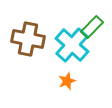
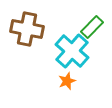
brown cross: moved 1 px left, 10 px up
cyan cross: moved 6 px down
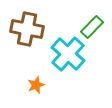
cyan cross: moved 4 px left, 3 px down
orange star: moved 31 px left, 4 px down
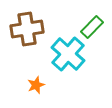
brown cross: rotated 20 degrees counterclockwise
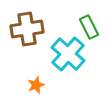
green rectangle: moved 3 px left; rotated 70 degrees counterclockwise
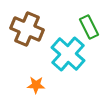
brown cross: rotated 32 degrees clockwise
orange star: rotated 24 degrees clockwise
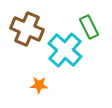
cyan cross: moved 3 px left, 4 px up
orange star: moved 3 px right
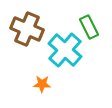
orange star: moved 3 px right, 1 px up
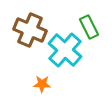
brown cross: moved 3 px right, 1 px down
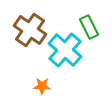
brown cross: rotated 12 degrees clockwise
orange star: moved 2 px down
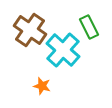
cyan cross: moved 2 px left
orange star: rotated 12 degrees clockwise
